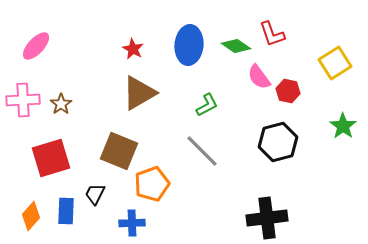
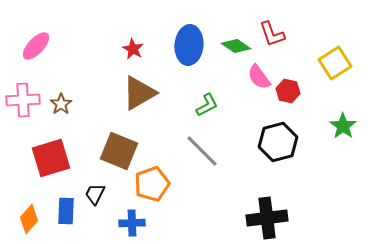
orange diamond: moved 2 px left, 3 px down
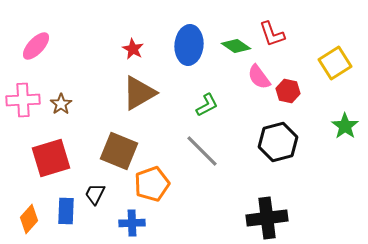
green star: moved 2 px right
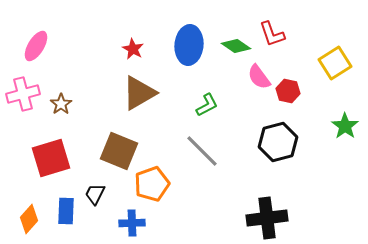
pink ellipse: rotated 12 degrees counterclockwise
pink cross: moved 6 px up; rotated 12 degrees counterclockwise
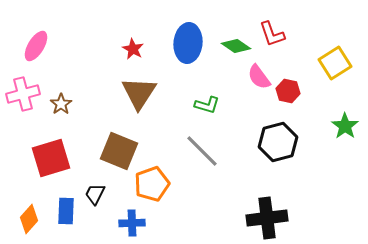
blue ellipse: moved 1 px left, 2 px up
brown triangle: rotated 27 degrees counterclockwise
green L-shape: rotated 45 degrees clockwise
